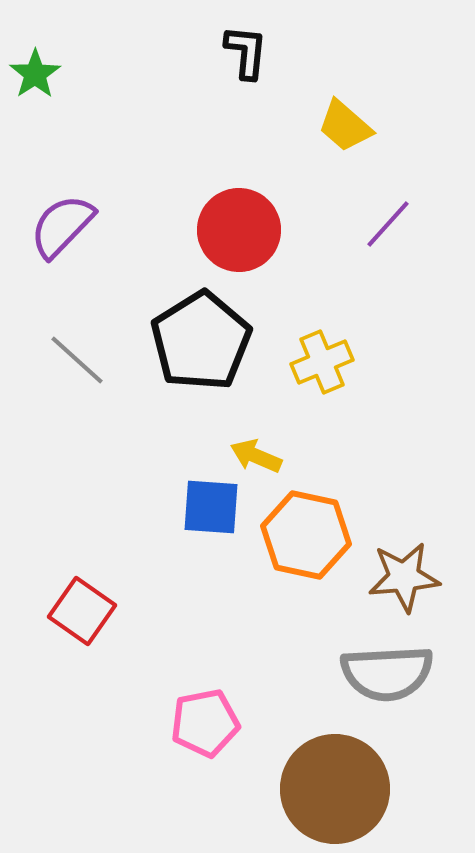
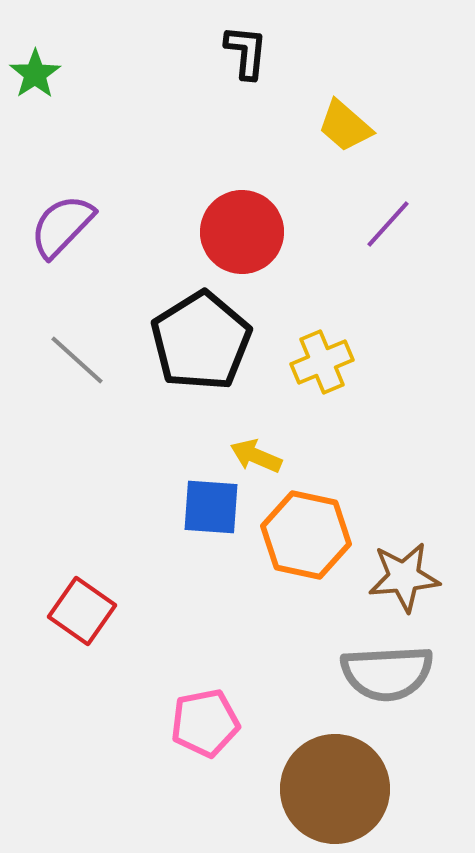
red circle: moved 3 px right, 2 px down
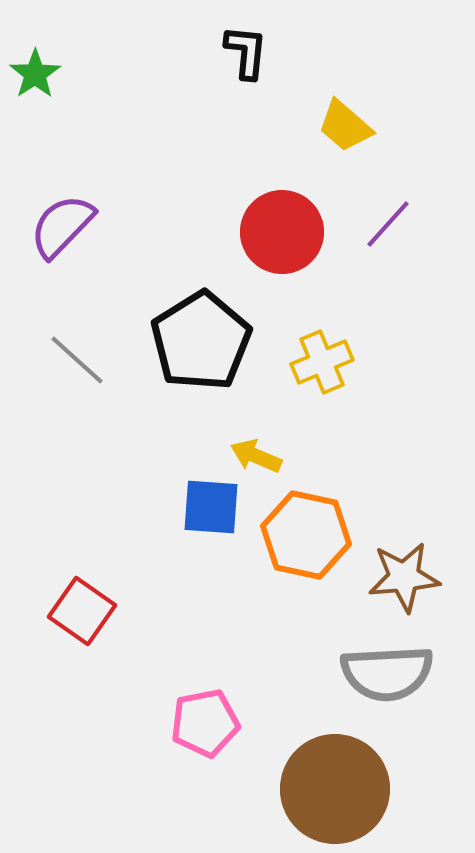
red circle: moved 40 px right
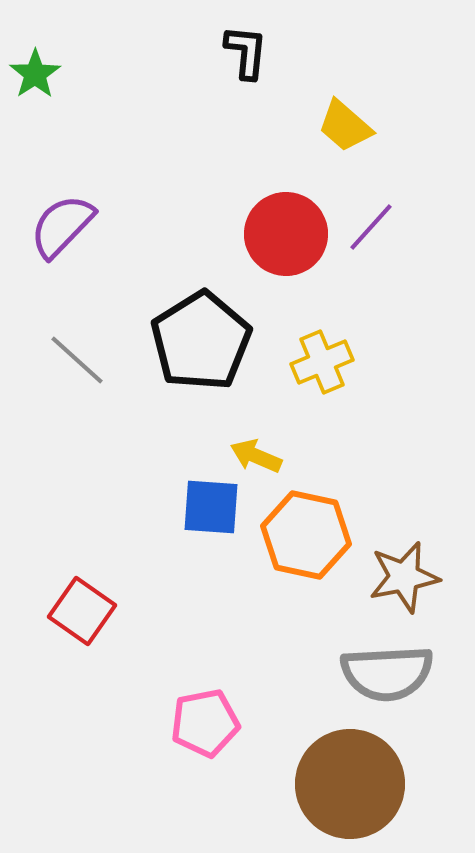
purple line: moved 17 px left, 3 px down
red circle: moved 4 px right, 2 px down
brown star: rotated 6 degrees counterclockwise
brown circle: moved 15 px right, 5 px up
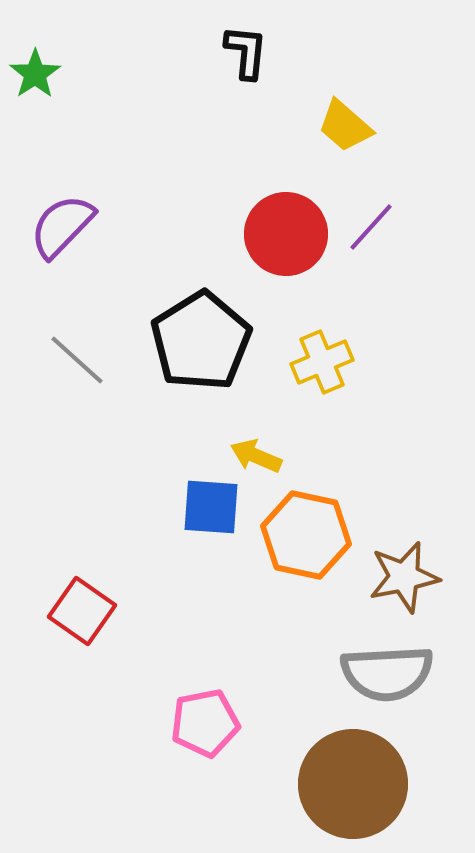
brown circle: moved 3 px right
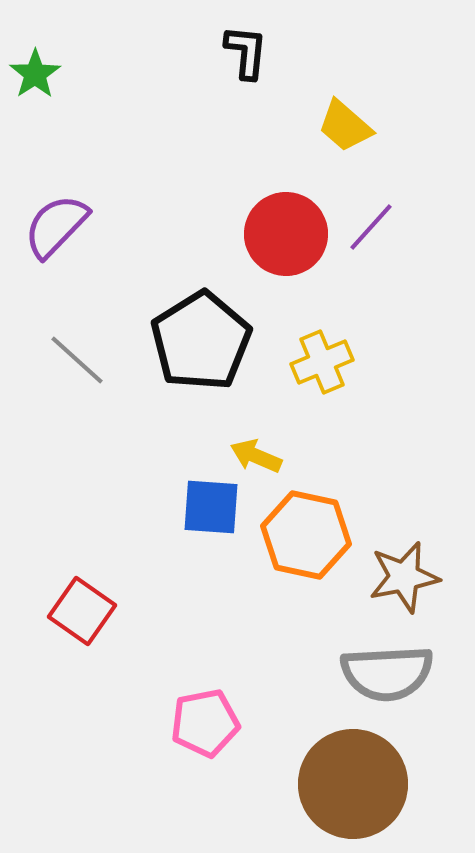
purple semicircle: moved 6 px left
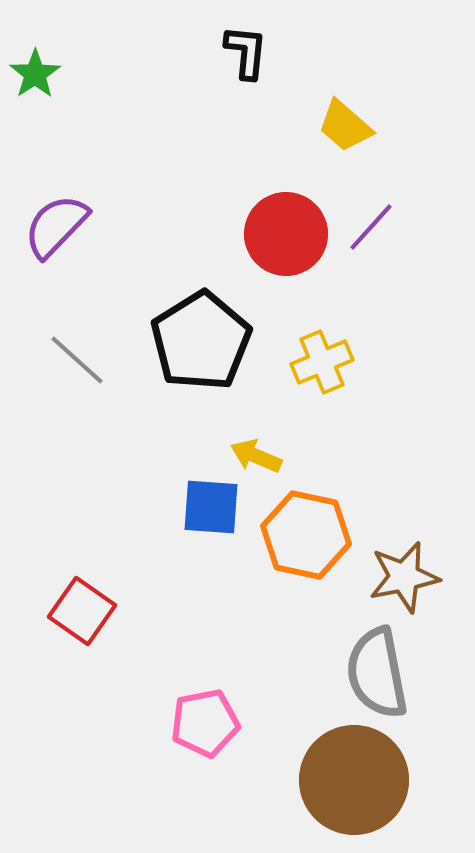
gray semicircle: moved 10 px left; rotated 82 degrees clockwise
brown circle: moved 1 px right, 4 px up
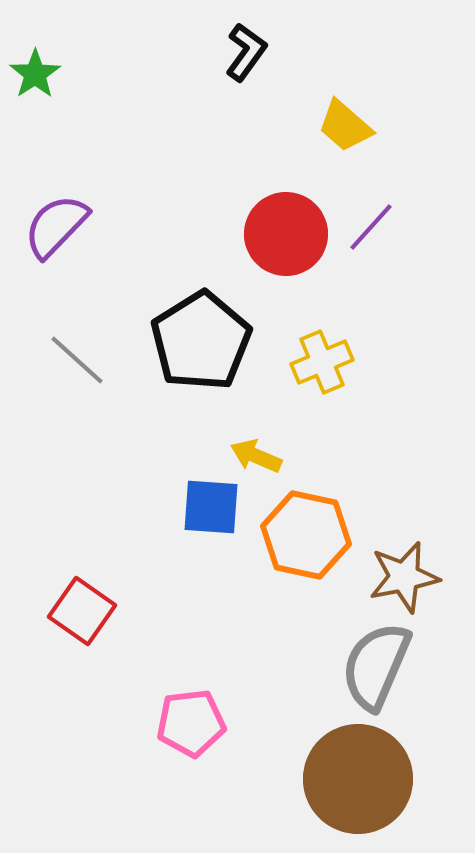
black L-shape: rotated 30 degrees clockwise
gray semicircle: moved 1 px left, 7 px up; rotated 34 degrees clockwise
pink pentagon: moved 14 px left; rotated 4 degrees clockwise
brown circle: moved 4 px right, 1 px up
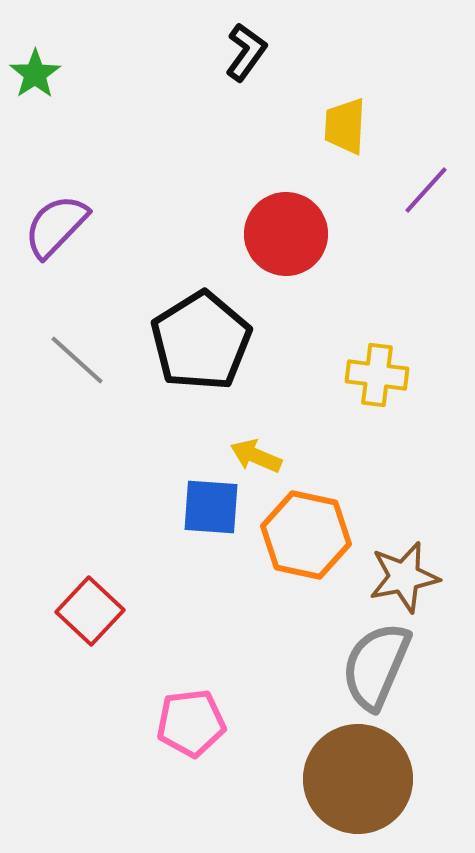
yellow trapezoid: rotated 52 degrees clockwise
purple line: moved 55 px right, 37 px up
yellow cross: moved 55 px right, 13 px down; rotated 30 degrees clockwise
red square: moved 8 px right; rotated 8 degrees clockwise
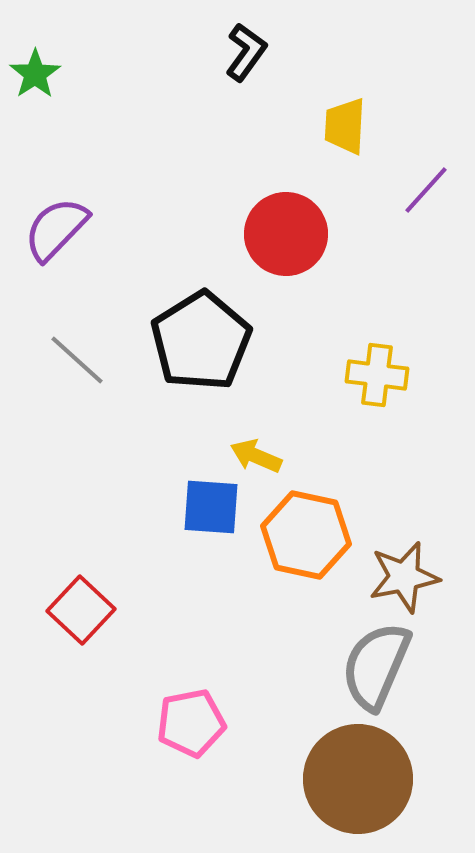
purple semicircle: moved 3 px down
red square: moved 9 px left, 1 px up
pink pentagon: rotated 4 degrees counterclockwise
